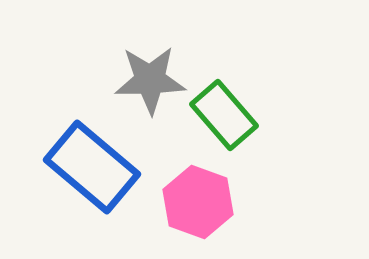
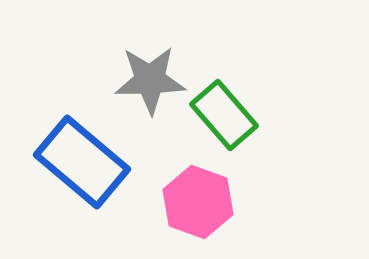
blue rectangle: moved 10 px left, 5 px up
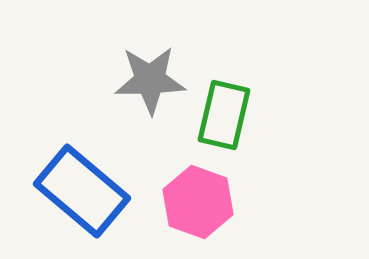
green rectangle: rotated 54 degrees clockwise
blue rectangle: moved 29 px down
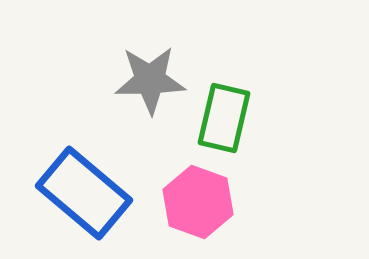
green rectangle: moved 3 px down
blue rectangle: moved 2 px right, 2 px down
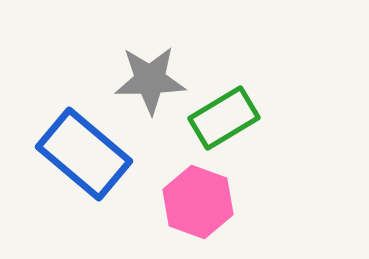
green rectangle: rotated 46 degrees clockwise
blue rectangle: moved 39 px up
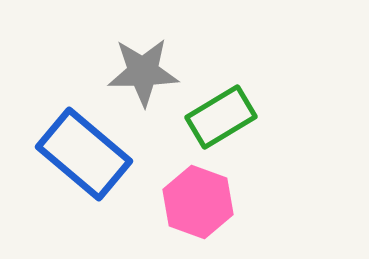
gray star: moved 7 px left, 8 px up
green rectangle: moved 3 px left, 1 px up
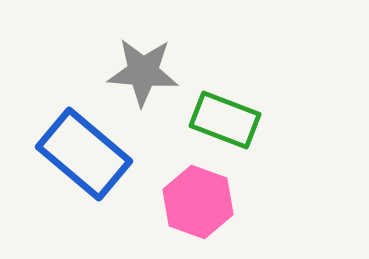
gray star: rotated 6 degrees clockwise
green rectangle: moved 4 px right, 3 px down; rotated 52 degrees clockwise
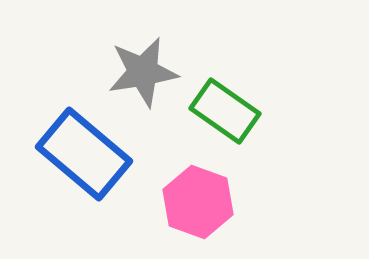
gray star: rotated 14 degrees counterclockwise
green rectangle: moved 9 px up; rotated 14 degrees clockwise
